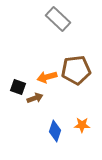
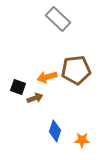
orange star: moved 15 px down
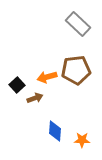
gray rectangle: moved 20 px right, 5 px down
black square: moved 1 px left, 2 px up; rotated 28 degrees clockwise
blue diamond: rotated 15 degrees counterclockwise
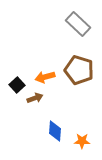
brown pentagon: moved 3 px right; rotated 24 degrees clockwise
orange arrow: moved 2 px left
orange star: moved 1 px down
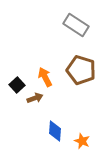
gray rectangle: moved 2 px left, 1 px down; rotated 10 degrees counterclockwise
brown pentagon: moved 2 px right
orange arrow: rotated 78 degrees clockwise
orange star: rotated 21 degrees clockwise
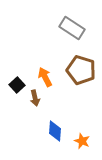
gray rectangle: moved 4 px left, 3 px down
brown arrow: rotated 98 degrees clockwise
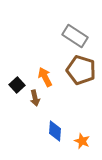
gray rectangle: moved 3 px right, 8 px down
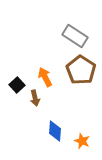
brown pentagon: rotated 16 degrees clockwise
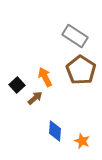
brown arrow: rotated 119 degrees counterclockwise
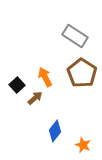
brown pentagon: moved 1 px right, 3 px down
blue diamond: rotated 35 degrees clockwise
orange star: moved 1 px right, 4 px down
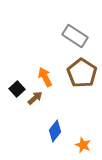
black square: moved 4 px down
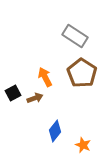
black square: moved 4 px left, 4 px down; rotated 14 degrees clockwise
brown arrow: rotated 21 degrees clockwise
